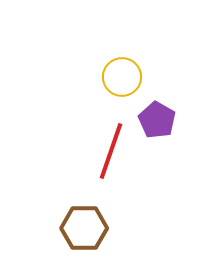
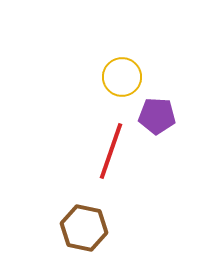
purple pentagon: moved 4 px up; rotated 27 degrees counterclockwise
brown hexagon: rotated 12 degrees clockwise
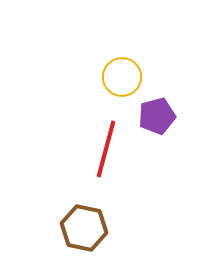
purple pentagon: rotated 18 degrees counterclockwise
red line: moved 5 px left, 2 px up; rotated 4 degrees counterclockwise
